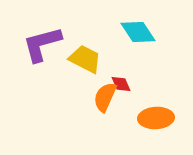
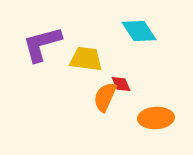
cyan diamond: moved 1 px right, 1 px up
yellow trapezoid: moved 1 px right; rotated 20 degrees counterclockwise
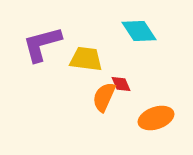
orange semicircle: moved 1 px left
orange ellipse: rotated 16 degrees counterclockwise
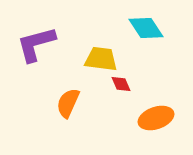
cyan diamond: moved 7 px right, 3 px up
purple L-shape: moved 6 px left
yellow trapezoid: moved 15 px right
orange semicircle: moved 36 px left, 6 px down
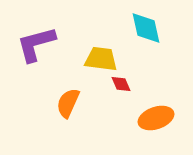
cyan diamond: rotated 21 degrees clockwise
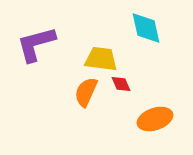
orange semicircle: moved 18 px right, 11 px up
orange ellipse: moved 1 px left, 1 px down
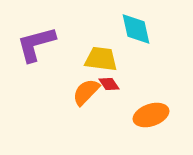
cyan diamond: moved 10 px left, 1 px down
red diamond: moved 12 px left; rotated 10 degrees counterclockwise
orange semicircle: rotated 20 degrees clockwise
orange ellipse: moved 4 px left, 4 px up
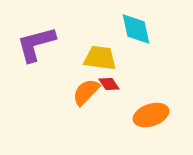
yellow trapezoid: moved 1 px left, 1 px up
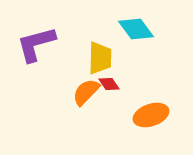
cyan diamond: rotated 24 degrees counterclockwise
yellow trapezoid: rotated 84 degrees clockwise
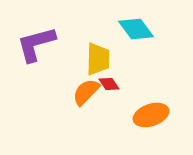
yellow trapezoid: moved 2 px left, 1 px down
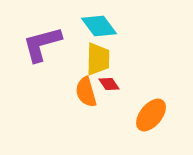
cyan diamond: moved 37 px left, 3 px up
purple L-shape: moved 6 px right
orange semicircle: rotated 60 degrees counterclockwise
orange ellipse: rotated 32 degrees counterclockwise
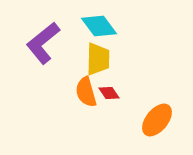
purple L-shape: moved 1 px right, 1 px up; rotated 24 degrees counterclockwise
red diamond: moved 9 px down
orange ellipse: moved 6 px right, 5 px down
